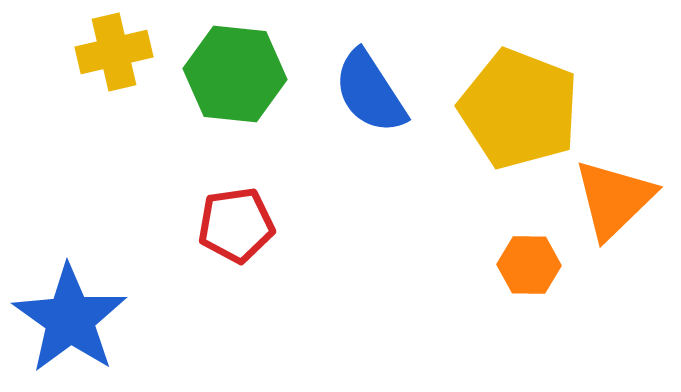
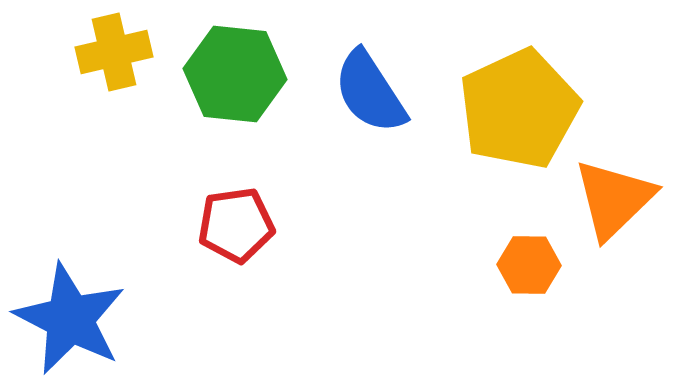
yellow pentagon: rotated 26 degrees clockwise
blue star: rotated 8 degrees counterclockwise
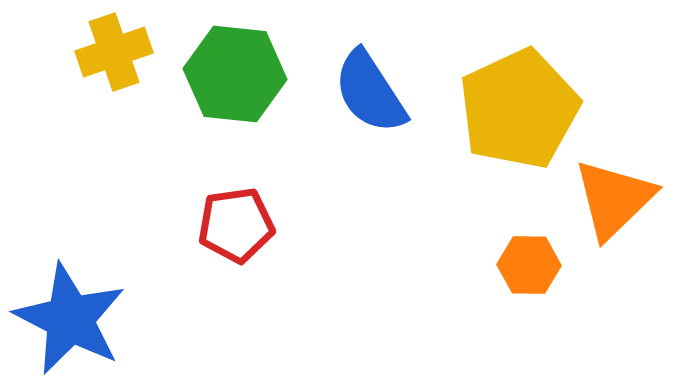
yellow cross: rotated 6 degrees counterclockwise
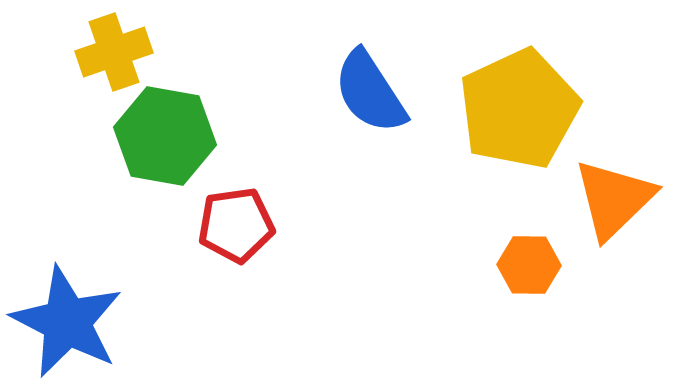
green hexagon: moved 70 px left, 62 px down; rotated 4 degrees clockwise
blue star: moved 3 px left, 3 px down
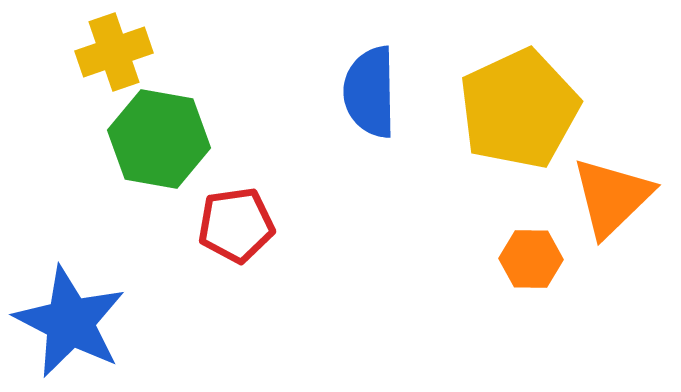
blue semicircle: rotated 32 degrees clockwise
green hexagon: moved 6 px left, 3 px down
orange triangle: moved 2 px left, 2 px up
orange hexagon: moved 2 px right, 6 px up
blue star: moved 3 px right
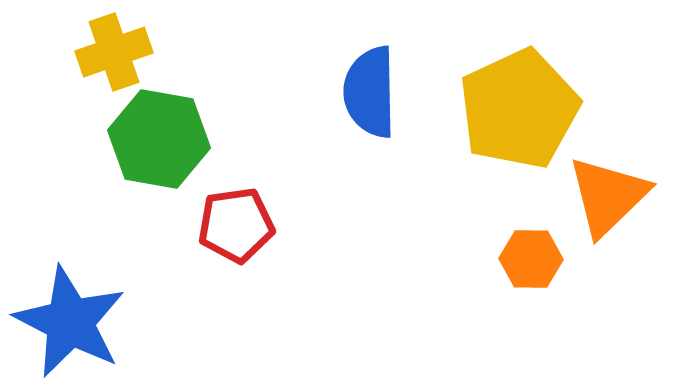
orange triangle: moved 4 px left, 1 px up
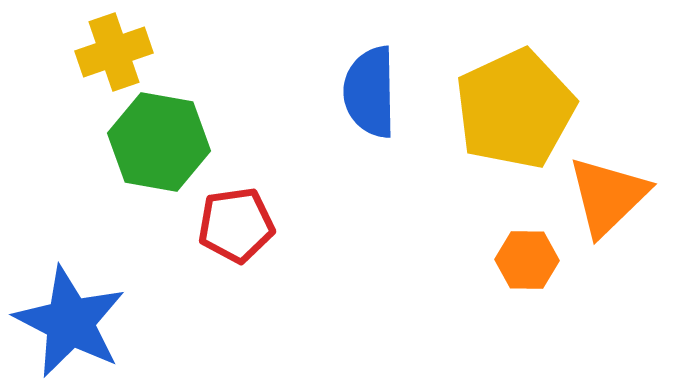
yellow pentagon: moved 4 px left
green hexagon: moved 3 px down
orange hexagon: moved 4 px left, 1 px down
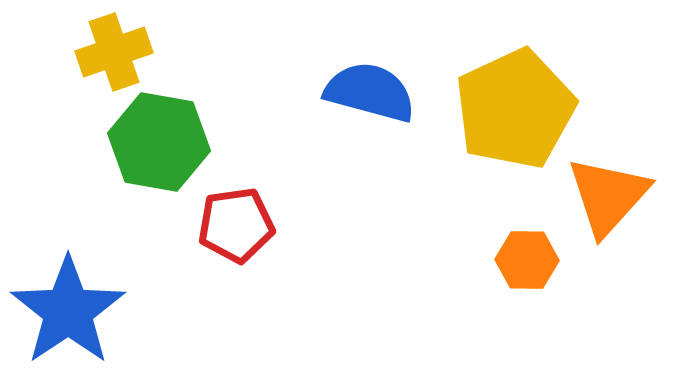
blue semicircle: rotated 106 degrees clockwise
orange triangle: rotated 4 degrees counterclockwise
blue star: moved 2 px left, 11 px up; rotated 11 degrees clockwise
